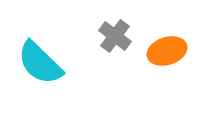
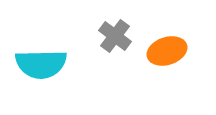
cyan semicircle: moved 1 px right, 1 px down; rotated 45 degrees counterclockwise
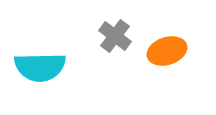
cyan semicircle: moved 1 px left, 3 px down
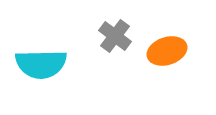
cyan semicircle: moved 1 px right, 3 px up
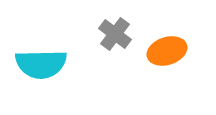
gray cross: moved 2 px up
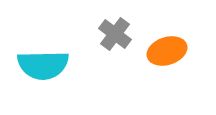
cyan semicircle: moved 2 px right, 1 px down
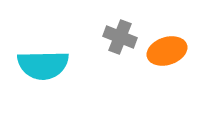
gray cross: moved 5 px right, 3 px down; rotated 16 degrees counterclockwise
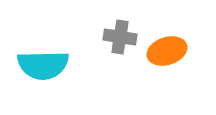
gray cross: rotated 12 degrees counterclockwise
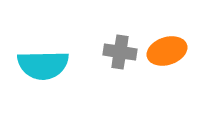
gray cross: moved 15 px down
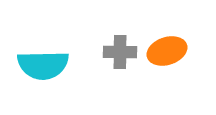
gray cross: rotated 8 degrees counterclockwise
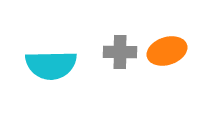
cyan semicircle: moved 8 px right
